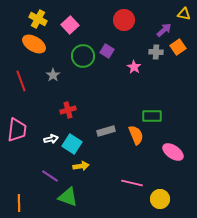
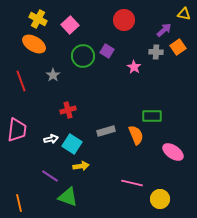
orange line: rotated 12 degrees counterclockwise
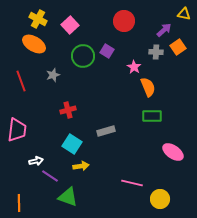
red circle: moved 1 px down
gray star: rotated 16 degrees clockwise
orange semicircle: moved 12 px right, 48 px up
white arrow: moved 15 px left, 22 px down
orange line: rotated 12 degrees clockwise
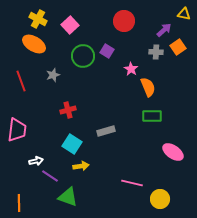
pink star: moved 3 px left, 2 px down
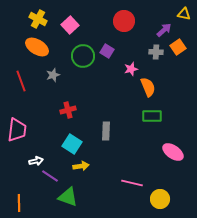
orange ellipse: moved 3 px right, 3 px down
pink star: rotated 24 degrees clockwise
gray rectangle: rotated 72 degrees counterclockwise
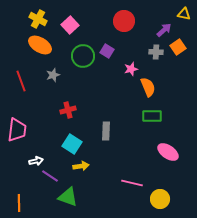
orange ellipse: moved 3 px right, 2 px up
pink ellipse: moved 5 px left
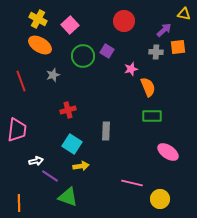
orange square: rotated 28 degrees clockwise
